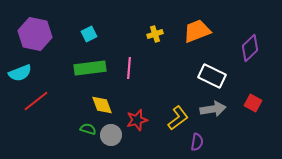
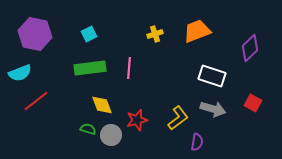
white rectangle: rotated 8 degrees counterclockwise
gray arrow: rotated 25 degrees clockwise
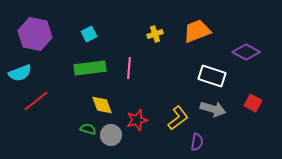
purple diamond: moved 4 px left, 4 px down; rotated 72 degrees clockwise
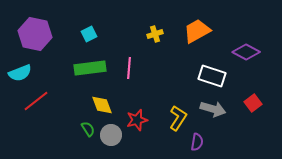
orange trapezoid: rotated 8 degrees counterclockwise
red square: rotated 24 degrees clockwise
yellow L-shape: rotated 20 degrees counterclockwise
green semicircle: rotated 42 degrees clockwise
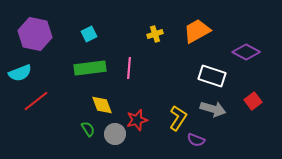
red square: moved 2 px up
gray circle: moved 4 px right, 1 px up
purple semicircle: moved 1 px left, 2 px up; rotated 102 degrees clockwise
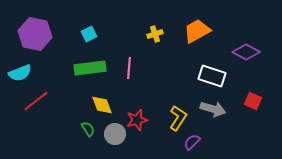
red square: rotated 30 degrees counterclockwise
purple semicircle: moved 4 px left, 2 px down; rotated 114 degrees clockwise
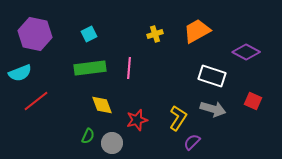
green semicircle: moved 7 px down; rotated 56 degrees clockwise
gray circle: moved 3 px left, 9 px down
